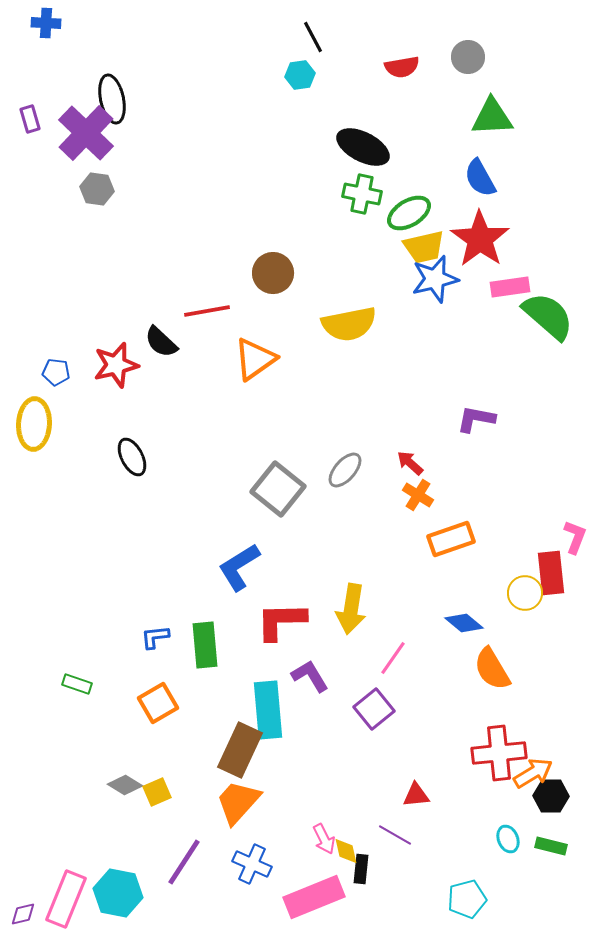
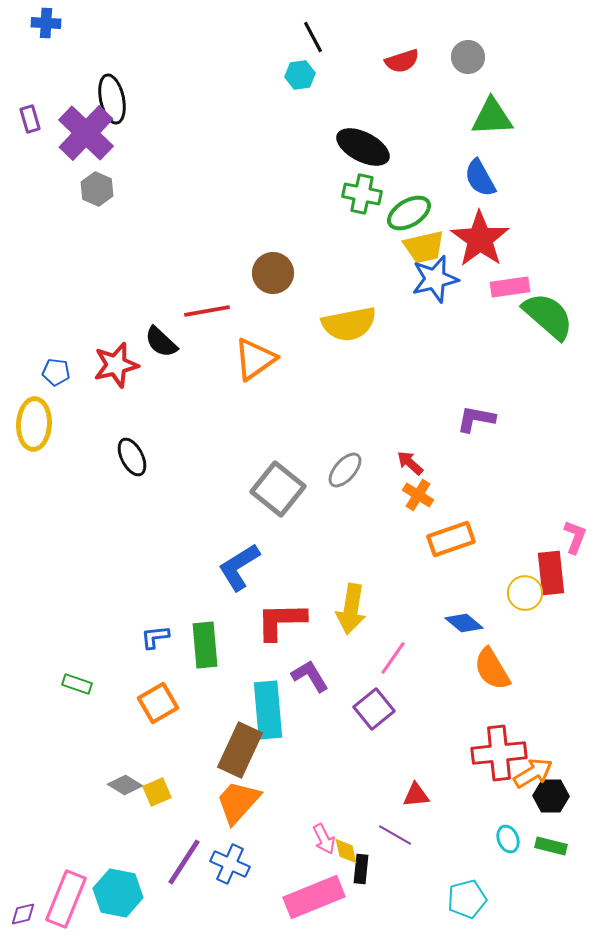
red semicircle at (402, 67): moved 6 px up; rotated 8 degrees counterclockwise
gray hexagon at (97, 189): rotated 16 degrees clockwise
blue cross at (252, 864): moved 22 px left
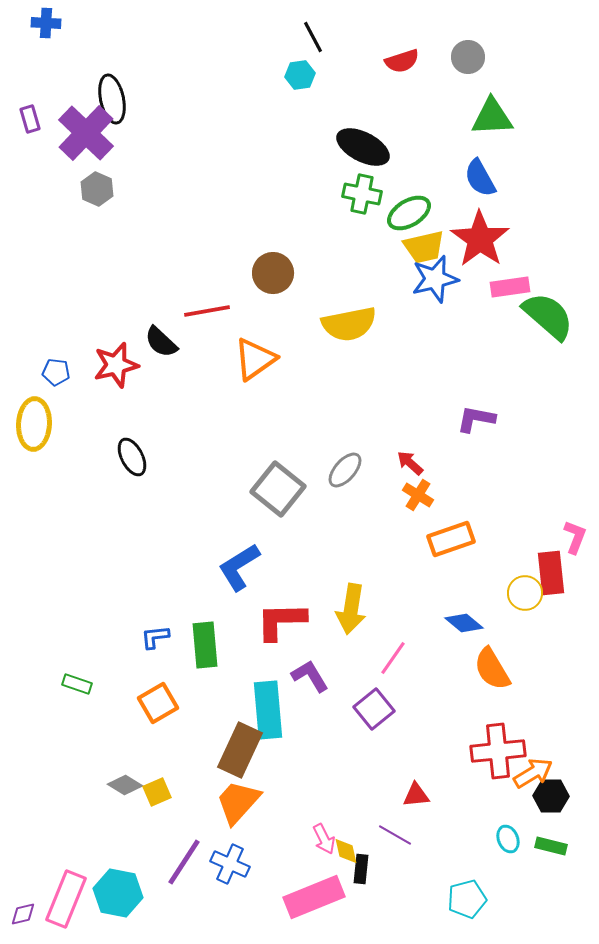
red cross at (499, 753): moved 1 px left, 2 px up
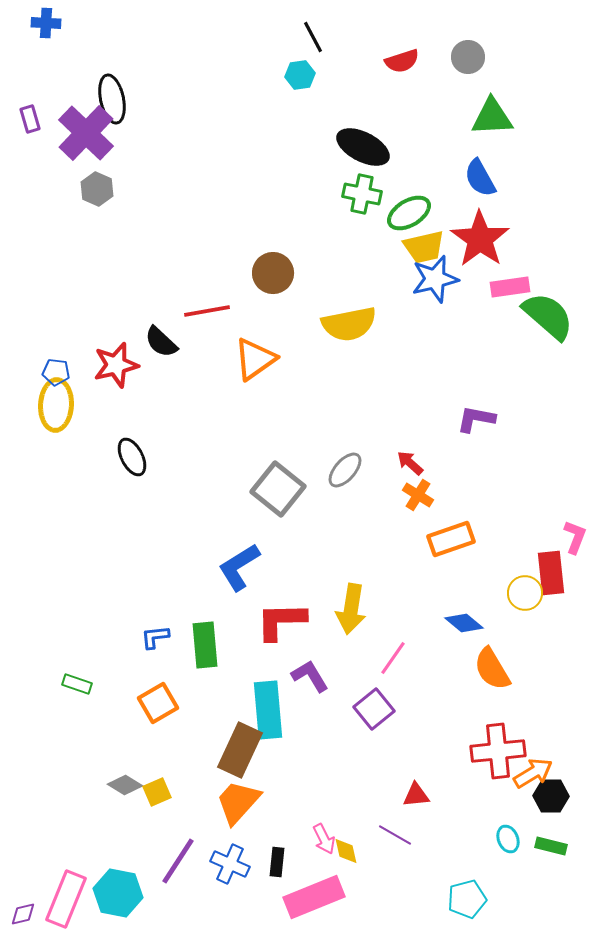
yellow ellipse at (34, 424): moved 22 px right, 19 px up
purple line at (184, 862): moved 6 px left, 1 px up
black rectangle at (361, 869): moved 84 px left, 7 px up
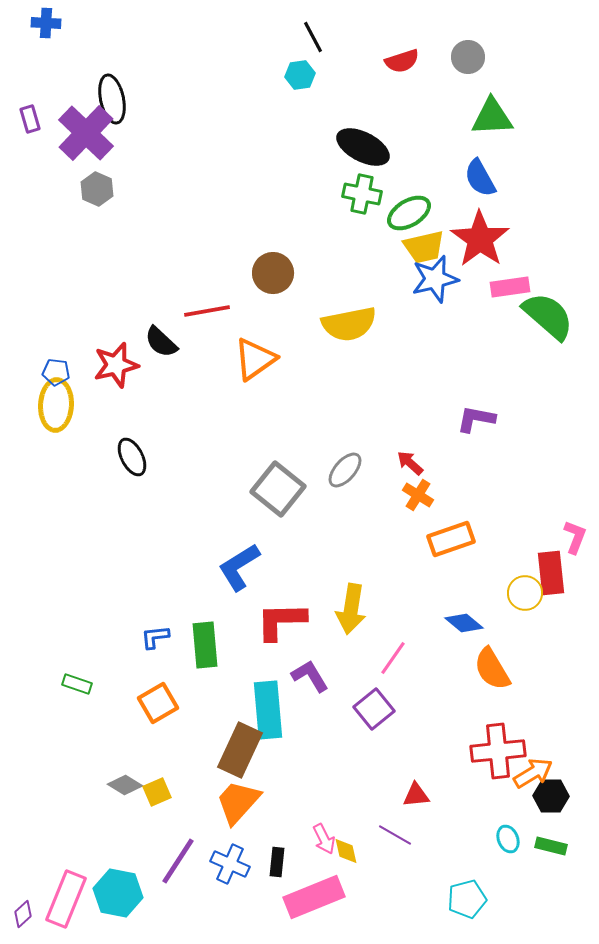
purple diamond at (23, 914): rotated 28 degrees counterclockwise
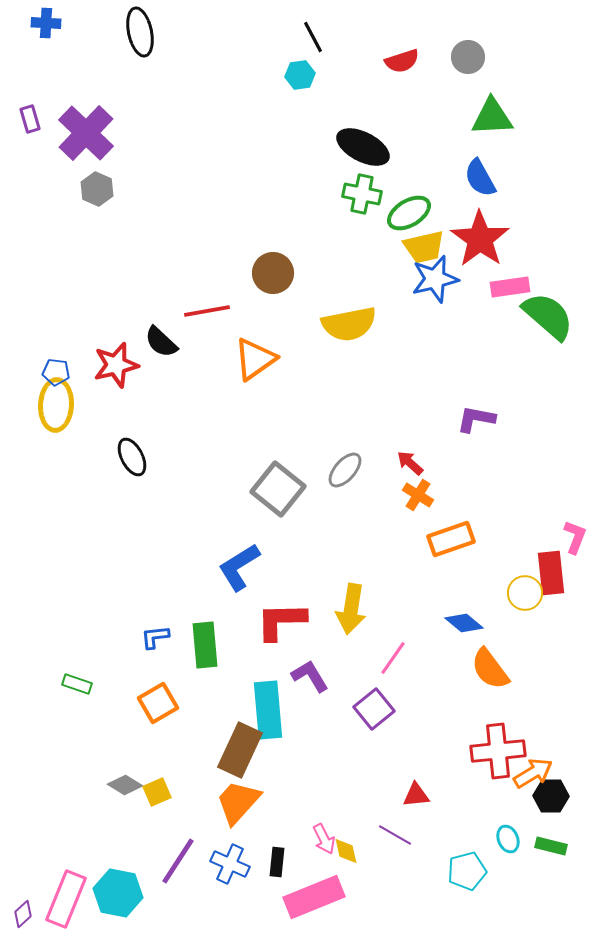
black ellipse at (112, 99): moved 28 px right, 67 px up
orange semicircle at (492, 669): moved 2 px left; rotated 6 degrees counterclockwise
cyan pentagon at (467, 899): moved 28 px up
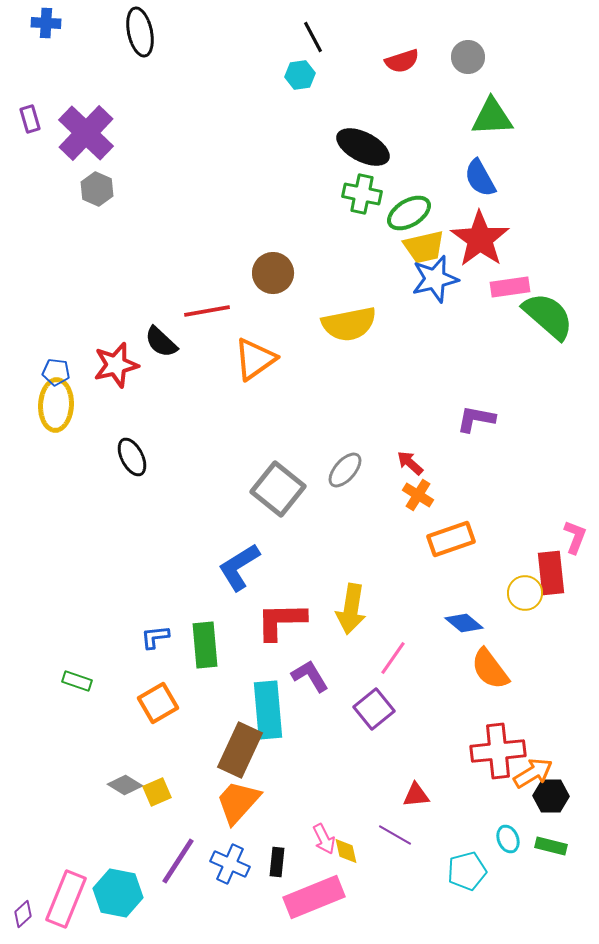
green rectangle at (77, 684): moved 3 px up
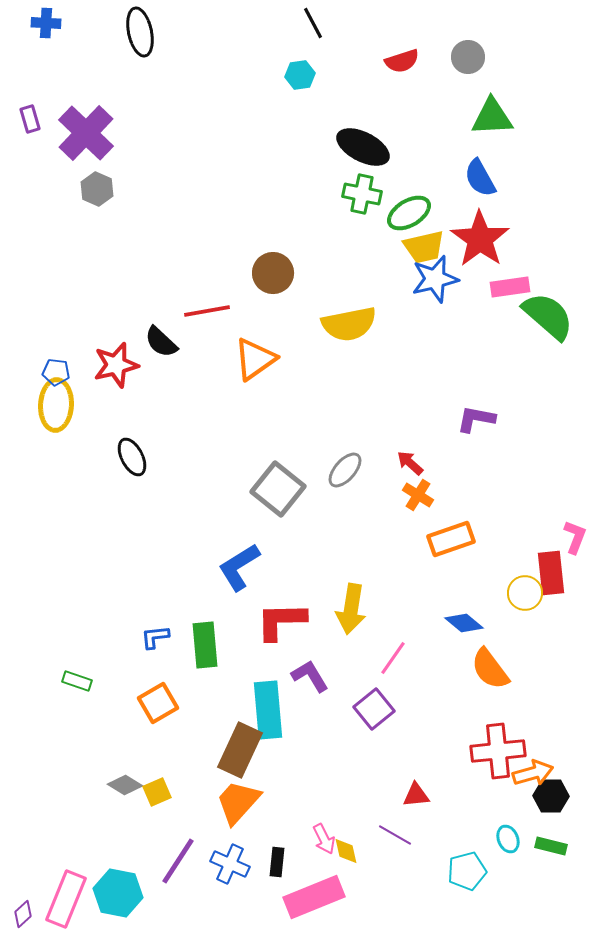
black line at (313, 37): moved 14 px up
orange arrow at (533, 773): rotated 15 degrees clockwise
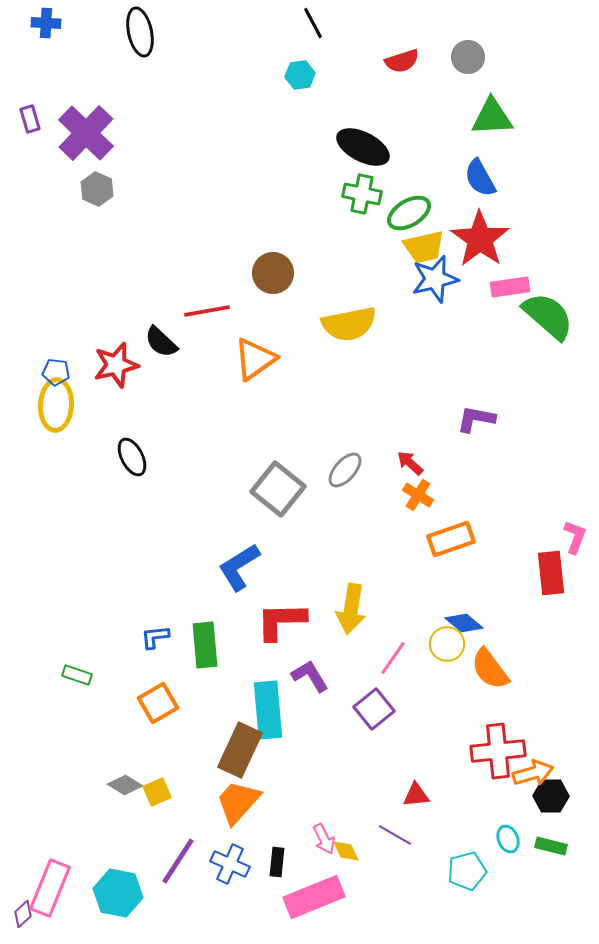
yellow circle at (525, 593): moved 78 px left, 51 px down
green rectangle at (77, 681): moved 6 px up
yellow diamond at (346, 851): rotated 12 degrees counterclockwise
pink rectangle at (66, 899): moved 16 px left, 11 px up
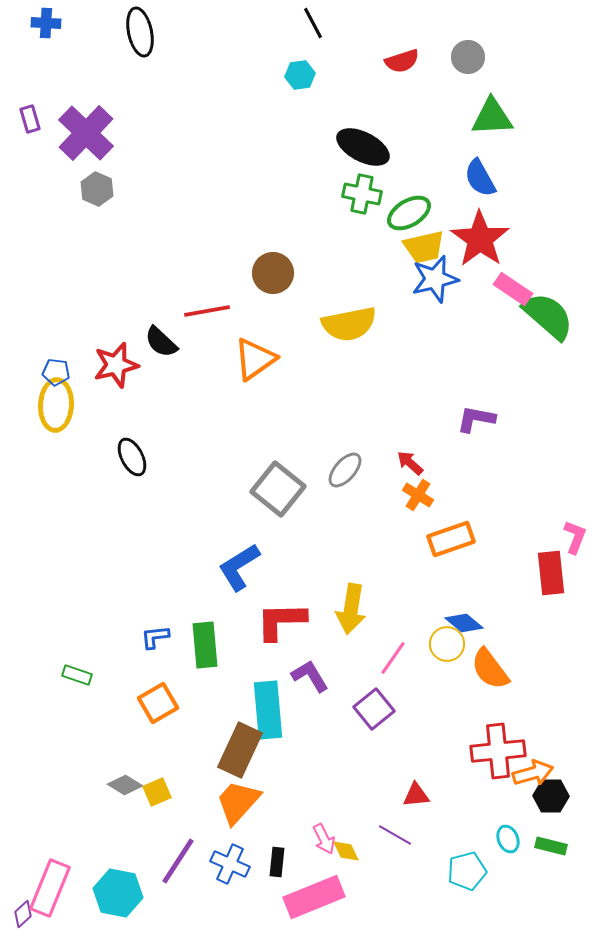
pink rectangle at (510, 287): moved 3 px right, 2 px down; rotated 42 degrees clockwise
